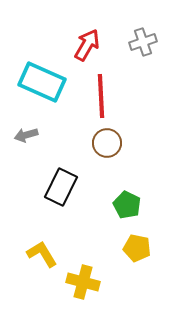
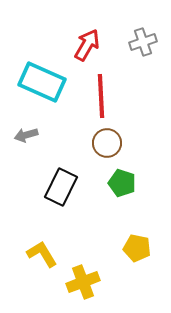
green pentagon: moved 5 px left, 22 px up; rotated 8 degrees counterclockwise
yellow cross: rotated 36 degrees counterclockwise
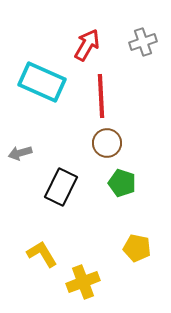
gray arrow: moved 6 px left, 18 px down
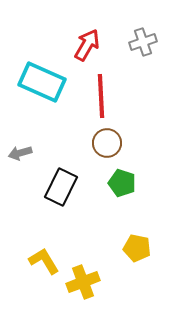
yellow L-shape: moved 2 px right, 7 px down
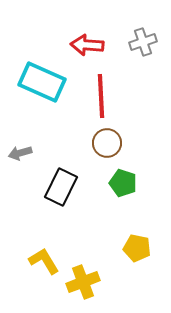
red arrow: rotated 116 degrees counterclockwise
green pentagon: moved 1 px right
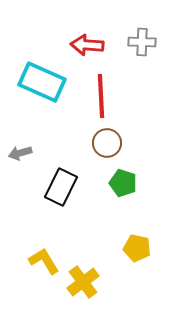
gray cross: moved 1 px left; rotated 20 degrees clockwise
yellow cross: rotated 16 degrees counterclockwise
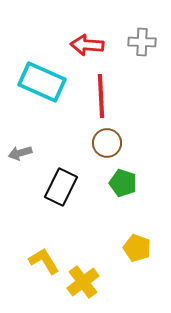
yellow pentagon: rotated 8 degrees clockwise
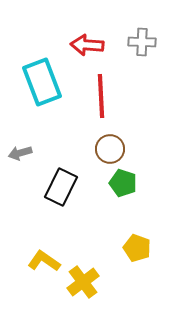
cyan rectangle: rotated 45 degrees clockwise
brown circle: moved 3 px right, 6 px down
yellow L-shape: rotated 24 degrees counterclockwise
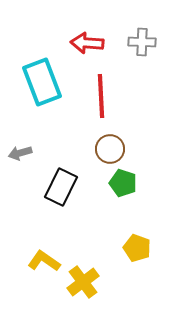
red arrow: moved 2 px up
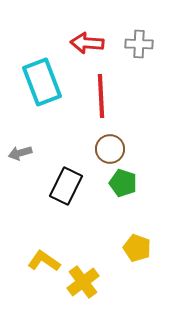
gray cross: moved 3 px left, 2 px down
black rectangle: moved 5 px right, 1 px up
